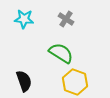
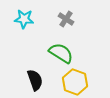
black semicircle: moved 11 px right, 1 px up
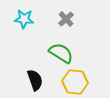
gray cross: rotated 14 degrees clockwise
yellow hexagon: rotated 15 degrees counterclockwise
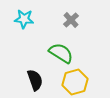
gray cross: moved 5 px right, 1 px down
yellow hexagon: rotated 20 degrees counterclockwise
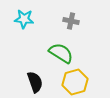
gray cross: moved 1 px down; rotated 35 degrees counterclockwise
black semicircle: moved 2 px down
